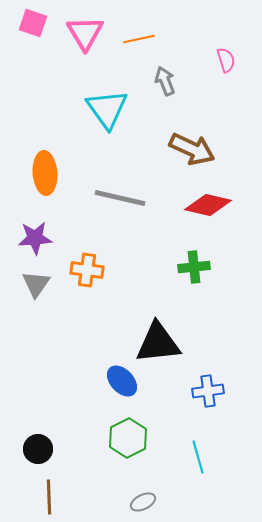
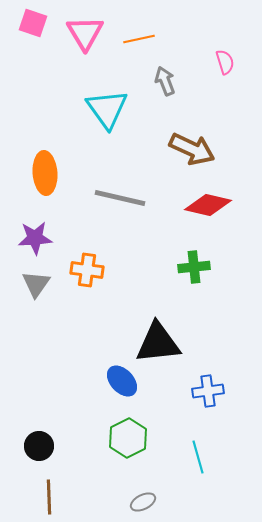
pink semicircle: moved 1 px left, 2 px down
black circle: moved 1 px right, 3 px up
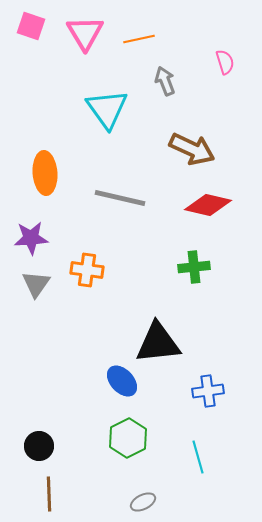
pink square: moved 2 px left, 3 px down
purple star: moved 4 px left
brown line: moved 3 px up
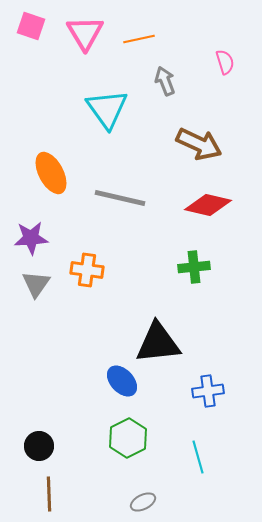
brown arrow: moved 7 px right, 5 px up
orange ellipse: moved 6 px right; rotated 24 degrees counterclockwise
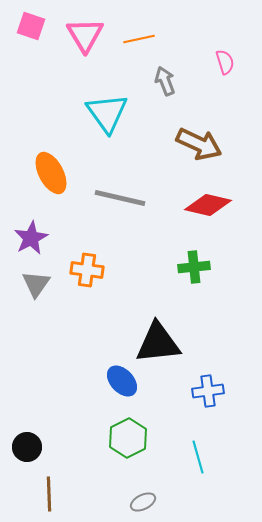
pink triangle: moved 2 px down
cyan triangle: moved 4 px down
purple star: rotated 24 degrees counterclockwise
black circle: moved 12 px left, 1 px down
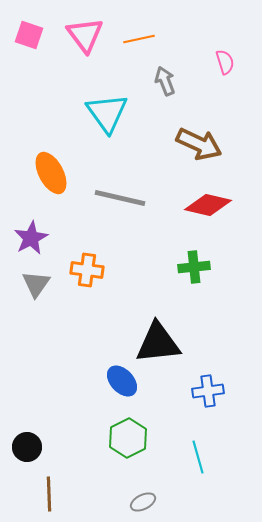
pink square: moved 2 px left, 9 px down
pink triangle: rotated 6 degrees counterclockwise
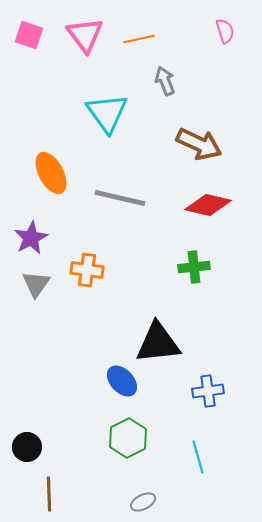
pink semicircle: moved 31 px up
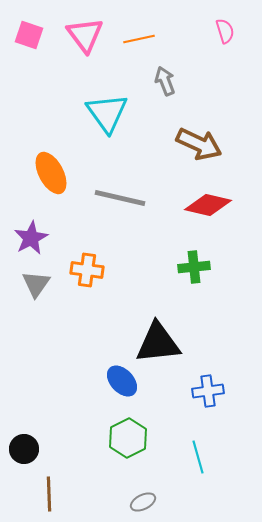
black circle: moved 3 px left, 2 px down
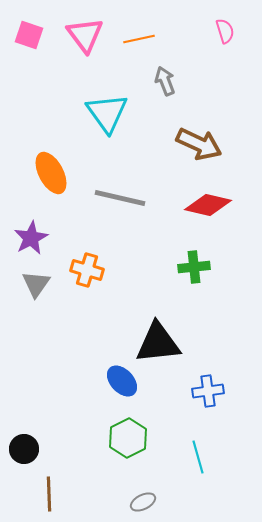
orange cross: rotated 8 degrees clockwise
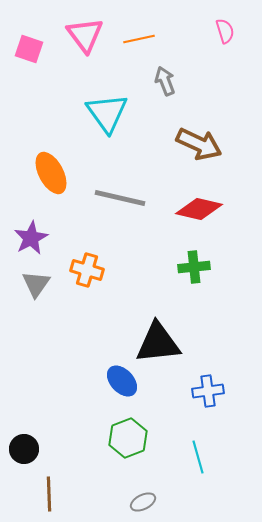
pink square: moved 14 px down
red diamond: moved 9 px left, 4 px down
green hexagon: rotated 6 degrees clockwise
